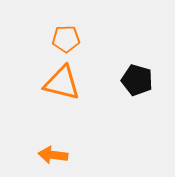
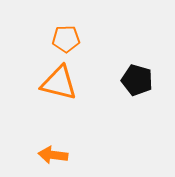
orange triangle: moved 3 px left
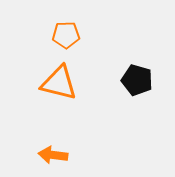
orange pentagon: moved 4 px up
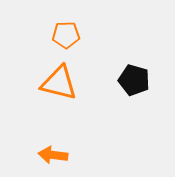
black pentagon: moved 3 px left
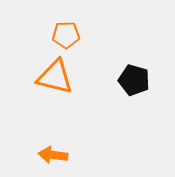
orange triangle: moved 4 px left, 6 px up
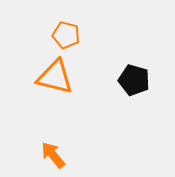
orange pentagon: rotated 16 degrees clockwise
orange arrow: rotated 44 degrees clockwise
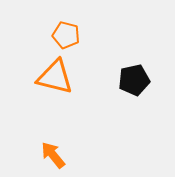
black pentagon: rotated 28 degrees counterclockwise
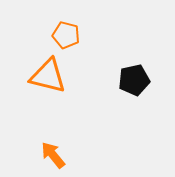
orange triangle: moved 7 px left, 1 px up
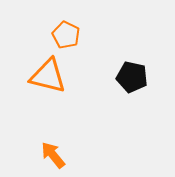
orange pentagon: rotated 12 degrees clockwise
black pentagon: moved 2 px left, 3 px up; rotated 24 degrees clockwise
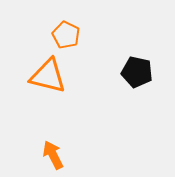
black pentagon: moved 5 px right, 5 px up
orange arrow: rotated 12 degrees clockwise
